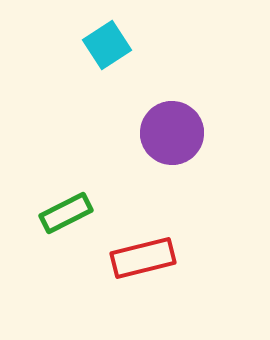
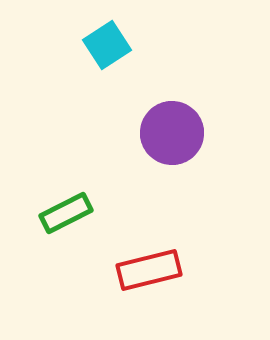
red rectangle: moved 6 px right, 12 px down
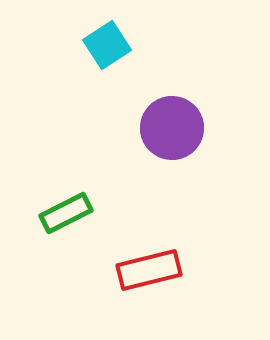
purple circle: moved 5 px up
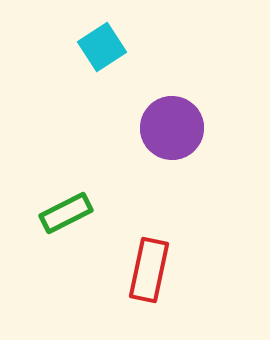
cyan square: moved 5 px left, 2 px down
red rectangle: rotated 64 degrees counterclockwise
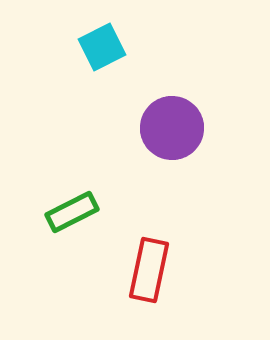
cyan square: rotated 6 degrees clockwise
green rectangle: moved 6 px right, 1 px up
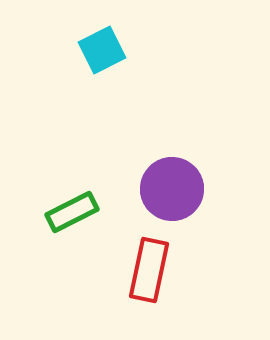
cyan square: moved 3 px down
purple circle: moved 61 px down
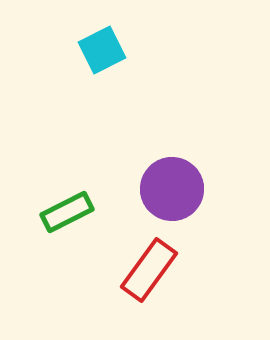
green rectangle: moved 5 px left
red rectangle: rotated 24 degrees clockwise
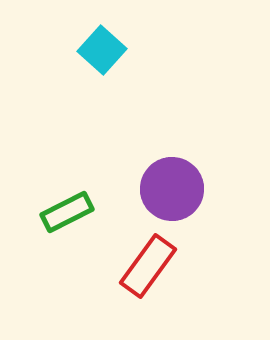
cyan square: rotated 21 degrees counterclockwise
red rectangle: moved 1 px left, 4 px up
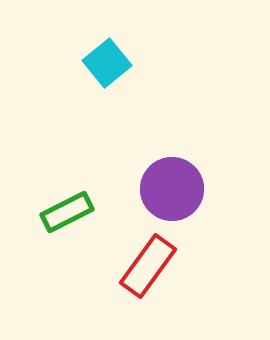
cyan square: moved 5 px right, 13 px down; rotated 9 degrees clockwise
